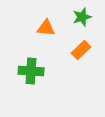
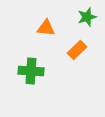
green star: moved 5 px right
orange rectangle: moved 4 px left
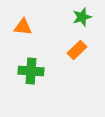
green star: moved 5 px left
orange triangle: moved 23 px left, 1 px up
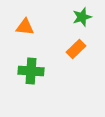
orange triangle: moved 2 px right
orange rectangle: moved 1 px left, 1 px up
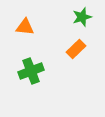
green cross: rotated 25 degrees counterclockwise
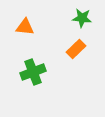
green star: moved 1 px down; rotated 24 degrees clockwise
green cross: moved 2 px right, 1 px down
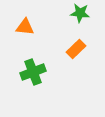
green star: moved 2 px left, 5 px up
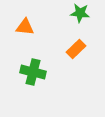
green cross: rotated 35 degrees clockwise
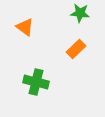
orange triangle: rotated 30 degrees clockwise
green cross: moved 3 px right, 10 px down
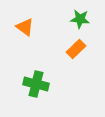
green star: moved 6 px down
green cross: moved 2 px down
